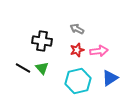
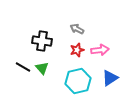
pink arrow: moved 1 px right, 1 px up
black line: moved 1 px up
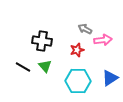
gray arrow: moved 8 px right
pink arrow: moved 3 px right, 10 px up
green triangle: moved 3 px right, 2 px up
cyan hexagon: rotated 15 degrees clockwise
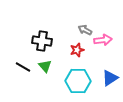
gray arrow: moved 1 px down
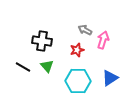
pink arrow: rotated 66 degrees counterclockwise
green triangle: moved 2 px right
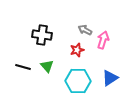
black cross: moved 6 px up
black line: rotated 14 degrees counterclockwise
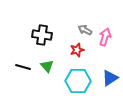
pink arrow: moved 2 px right, 3 px up
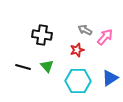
pink arrow: rotated 24 degrees clockwise
